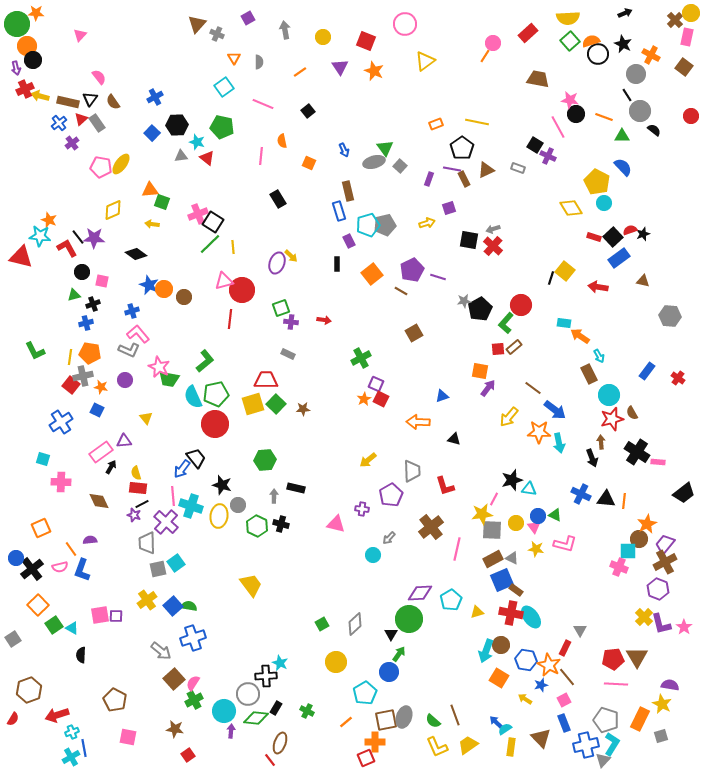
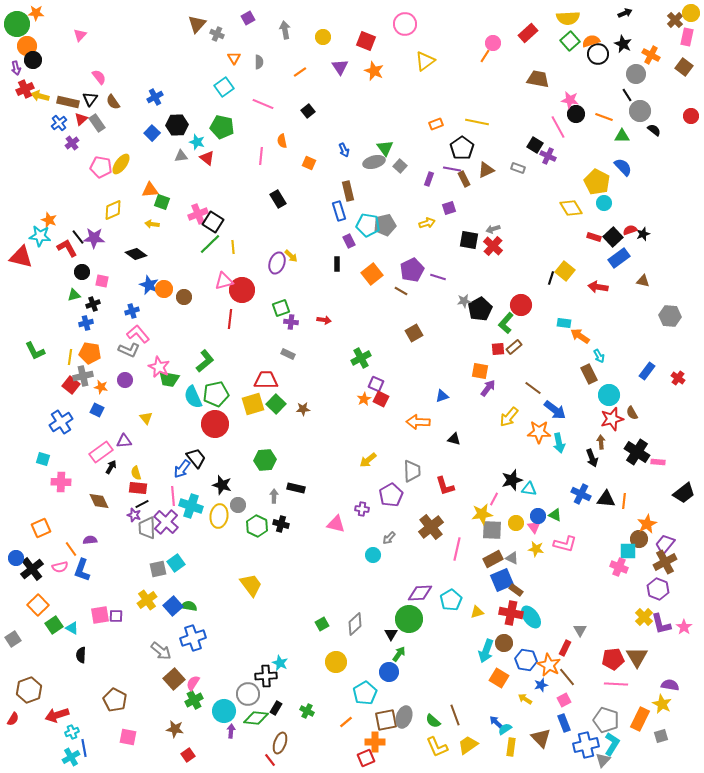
cyan pentagon at (368, 225): rotated 25 degrees clockwise
gray trapezoid at (147, 543): moved 15 px up
brown circle at (501, 645): moved 3 px right, 2 px up
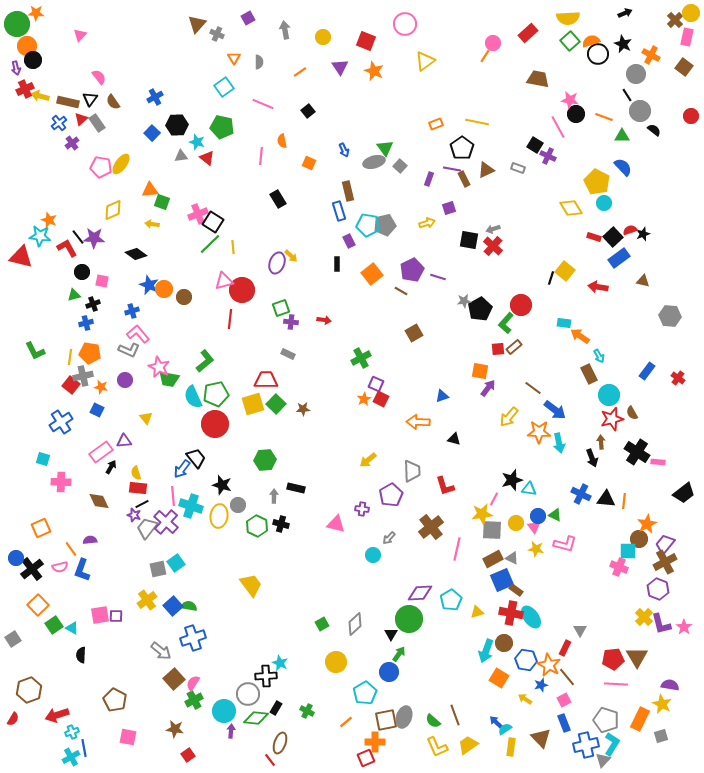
gray trapezoid at (147, 528): rotated 40 degrees clockwise
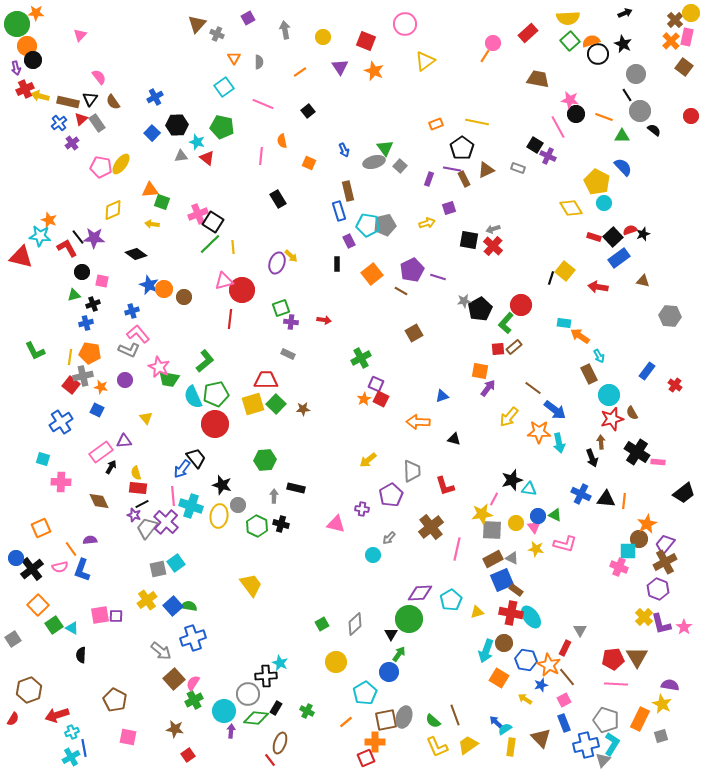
orange cross at (651, 55): moved 20 px right, 14 px up; rotated 18 degrees clockwise
red cross at (678, 378): moved 3 px left, 7 px down
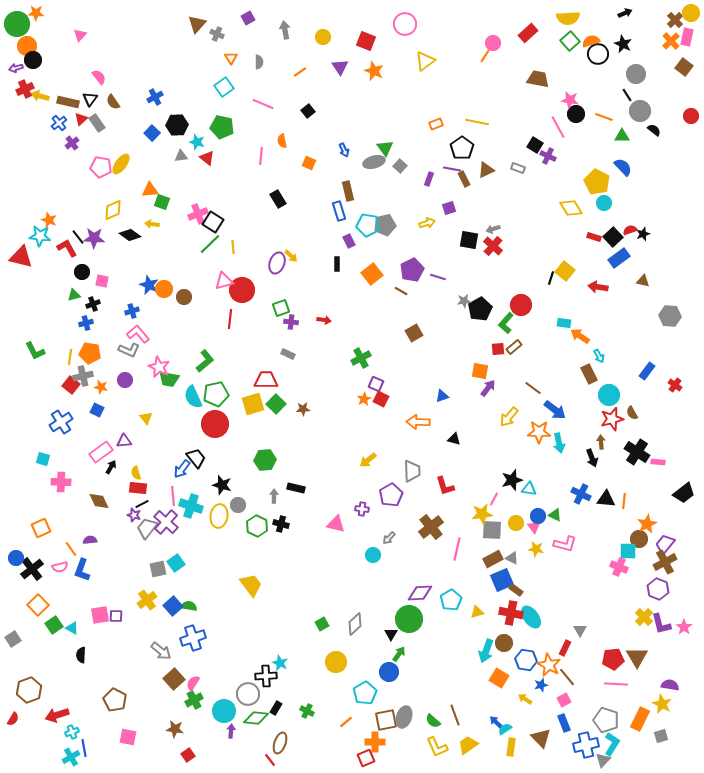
orange triangle at (234, 58): moved 3 px left
purple arrow at (16, 68): rotated 88 degrees clockwise
black diamond at (136, 254): moved 6 px left, 19 px up
